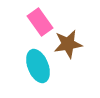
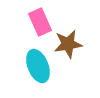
pink rectangle: rotated 12 degrees clockwise
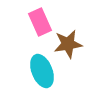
cyan ellipse: moved 4 px right, 5 px down
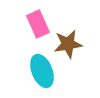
pink rectangle: moved 2 px left, 2 px down
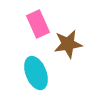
cyan ellipse: moved 6 px left, 2 px down
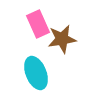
brown star: moved 6 px left, 5 px up
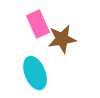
cyan ellipse: moved 1 px left
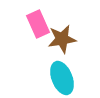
cyan ellipse: moved 27 px right, 5 px down
